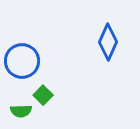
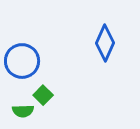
blue diamond: moved 3 px left, 1 px down
green semicircle: moved 2 px right
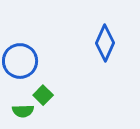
blue circle: moved 2 px left
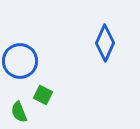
green square: rotated 18 degrees counterclockwise
green semicircle: moved 4 px left, 1 px down; rotated 70 degrees clockwise
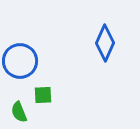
green square: rotated 30 degrees counterclockwise
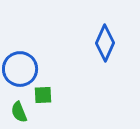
blue circle: moved 8 px down
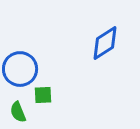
blue diamond: rotated 33 degrees clockwise
green semicircle: moved 1 px left
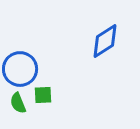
blue diamond: moved 2 px up
green semicircle: moved 9 px up
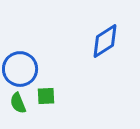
green square: moved 3 px right, 1 px down
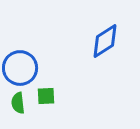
blue circle: moved 1 px up
green semicircle: rotated 15 degrees clockwise
